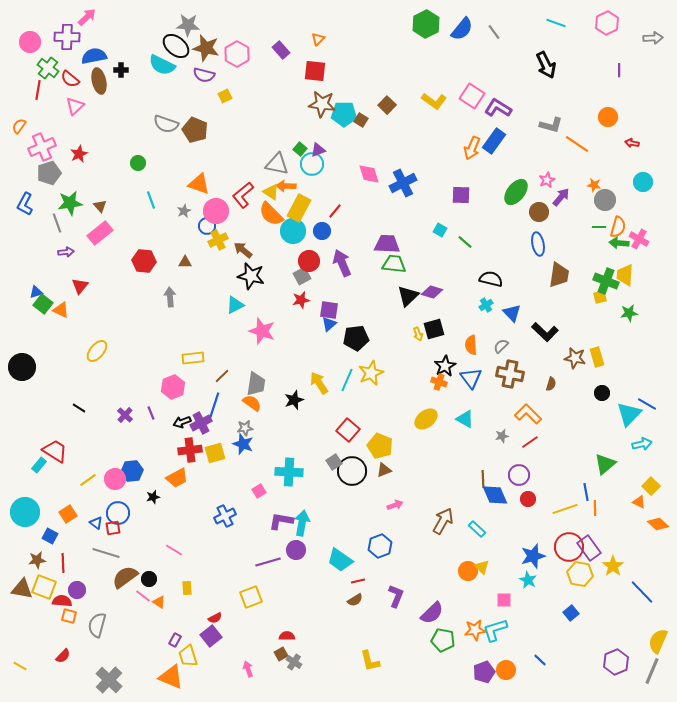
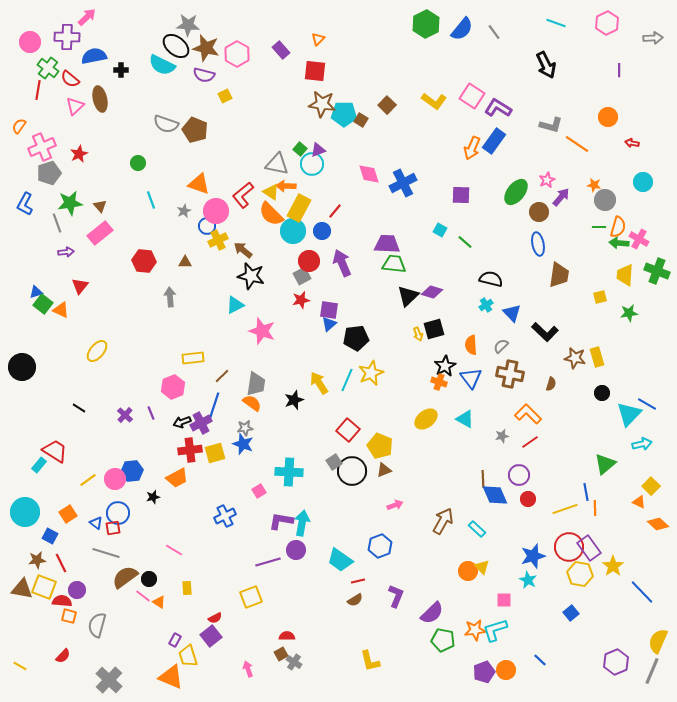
brown ellipse at (99, 81): moved 1 px right, 18 px down
green cross at (606, 281): moved 51 px right, 10 px up
red line at (63, 563): moved 2 px left; rotated 24 degrees counterclockwise
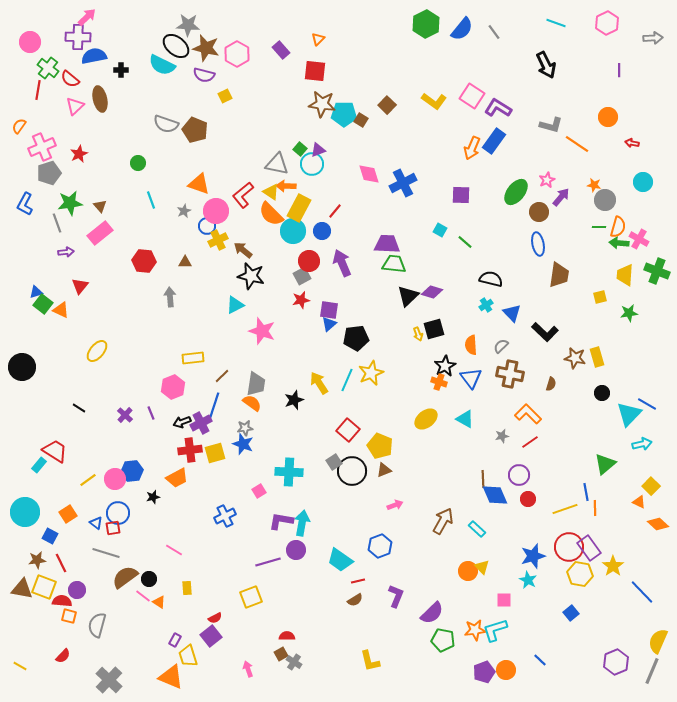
purple cross at (67, 37): moved 11 px right
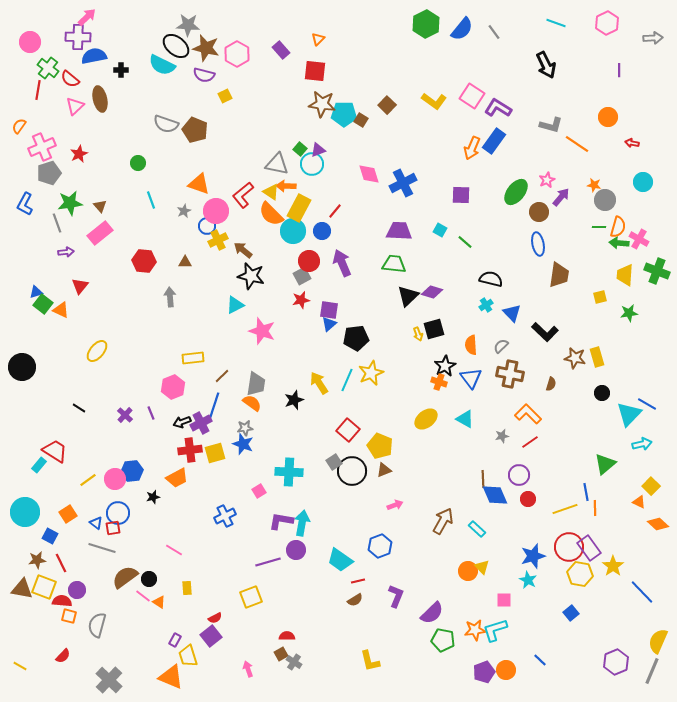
purple trapezoid at (387, 244): moved 12 px right, 13 px up
gray line at (106, 553): moved 4 px left, 5 px up
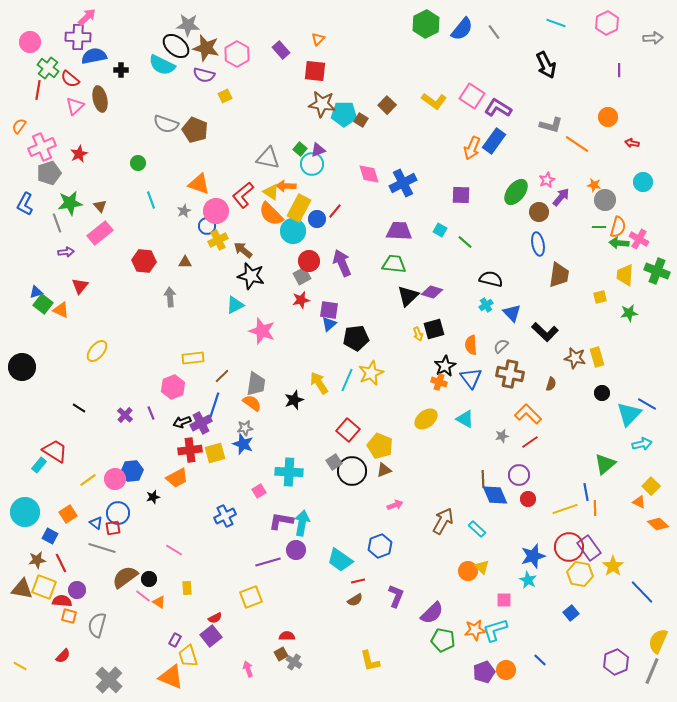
gray triangle at (277, 164): moved 9 px left, 6 px up
blue circle at (322, 231): moved 5 px left, 12 px up
